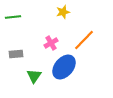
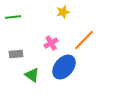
green triangle: moved 2 px left, 1 px up; rotated 28 degrees counterclockwise
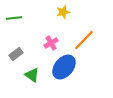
green line: moved 1 px right, 1 px down
gray rectangle: rotated 32 degrees counterclockwise
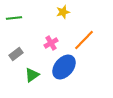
green triangle: rotated 49 degrees clockwise
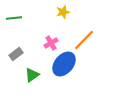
blue ellipse: moved 3 px up
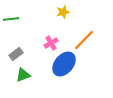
green line: moved 3 px left, 1 px down
green triangle: moved 9 px left; rotated 14 degrees clockwise
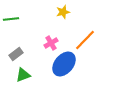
orange line: moved 1 px right
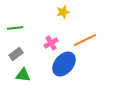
green line: moved 4 px right, 9 px down
orange line: rotated 20 degrees clockwise
green triangle: rotated 28 degrees clockwise
